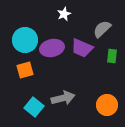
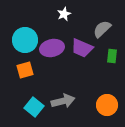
gray arrow: moved 3 px down
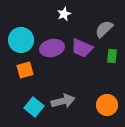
gray semicircle: moved 2 px right
cyan circle: moved 4 px left
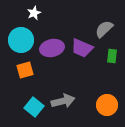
white star: moved 30 px left, 1 px up
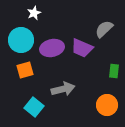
green rectangle: moved 2 px right, 15 px down
gray arrow: moved 12 px up
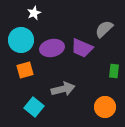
orange circle: moved 2 px left, 2 px down
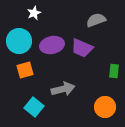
gray semicircle: moved 8 px left, 9 px up; rotated 24 degrees clockwise
cyan circle: moved 2 px left, 1 px down
purple ellipse: moved 3 px up
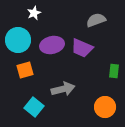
cyan circle: moved 1 px left, 1 px up
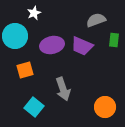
cyan circle: moved 3 px left, 4 px up
purple trapezoid: moved 2 px up
green rectangle: moved 31 px up
gray arrow: rotated 85 degrees clockwise
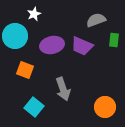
white star: moved 1 px down
orange square: rotated 36 degrees clockwise
